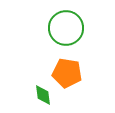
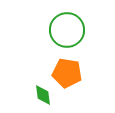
green circle: moved 1 px right, 2 px down
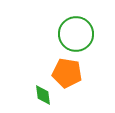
green circle: moved 9 px right, 4 px down
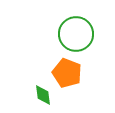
orange pentagon: rotated 12 degrees clockwise
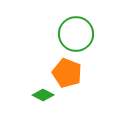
green diamond: rotated 55 degrees counterclockwise
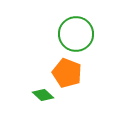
green diamond: rotated 15 degrees clockwise
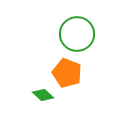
green circle: moved 1 px right
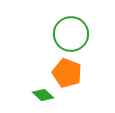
green circle: moved 6 px left
